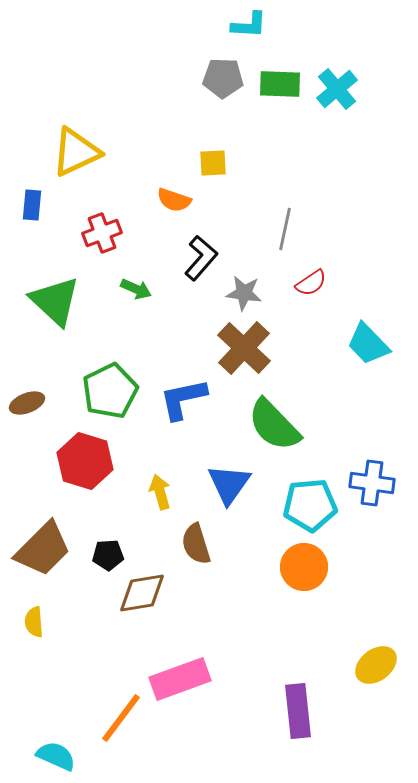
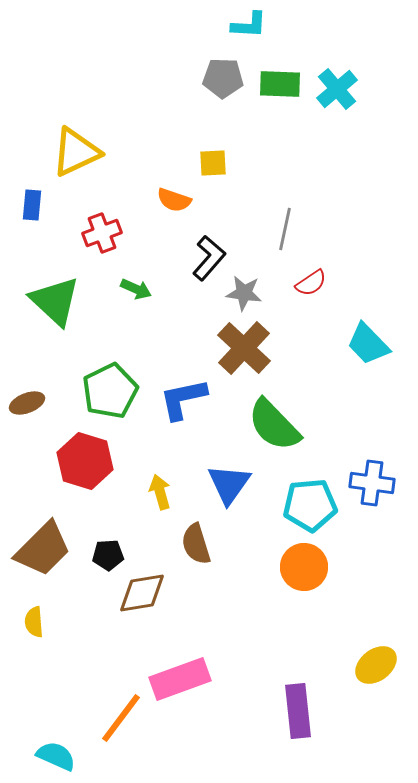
black L-shape: moved 8 px right
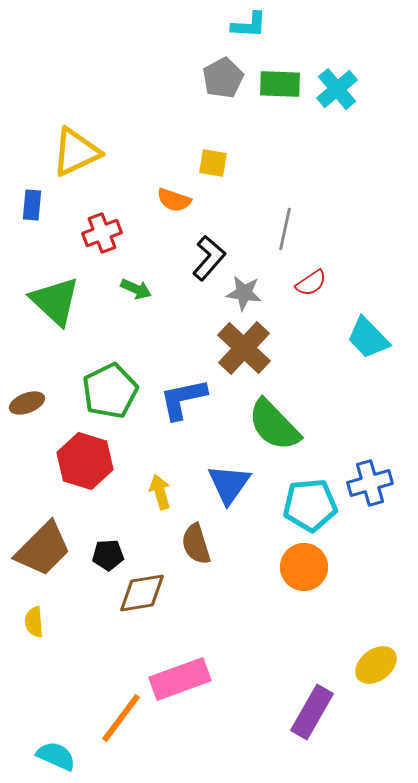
gray pentagon: rotated 30 degrees counterclockwise
yellow square: rotated 12 degrees clockwise
cyan trapezoid: moved 6 px up
blue cross: moved 2 px left; rotated 24 degrees counterclockwise
purple rectangle: moved 14 px right, 1 px down; rotated 36 degrees clockwise
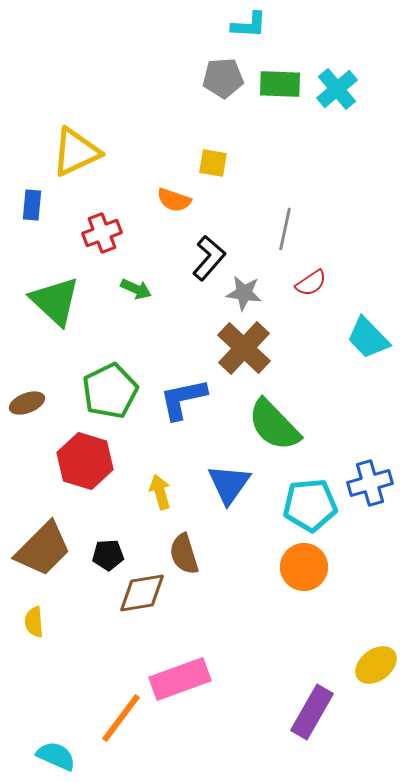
gray pentagon: rotated 24 degrees clockwise
brown semicircle: moved 12 px left, 10 px down
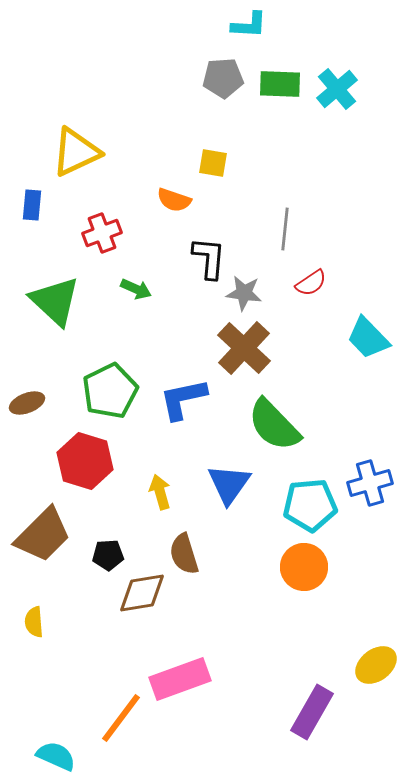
gray line: rotated 6 degrees counterclockwise
black L-shape: rotated 36 degrees counterclockwise
brown trapezoid: moved 14 px up
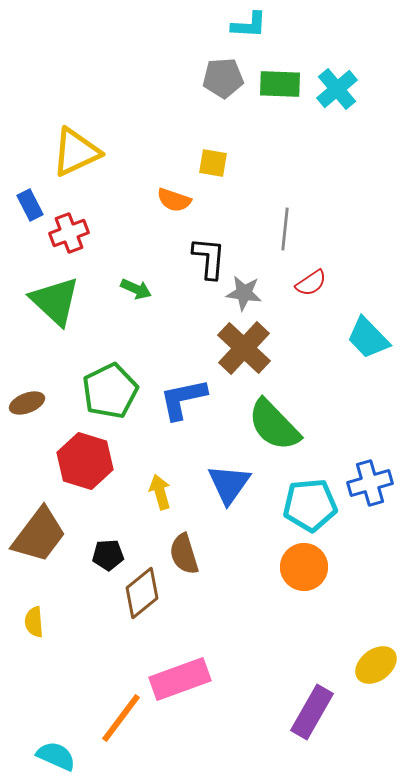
blue rectangle: moved 2 px left; rotated 32 degrees counterclockwise
red cross: moved 33 px left
brown trapezoid: moved 4 px left; rotated 8 degrees counterclockwise
brown diamond: rotated 30 degrees counterclockwise
